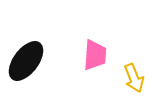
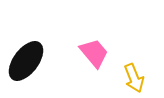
pink trapezoid: moved 1 px left, 2 px up; rotated 44 degrees counterclockwise
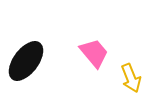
yellow arrow: moved 3 px left
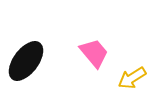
yellow arrow: moved 1 px right; rotated 80 degrees clockwise
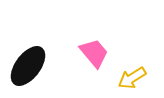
black ellipse: moved 2 px right, 5 px down
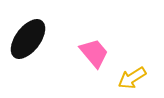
black ellipse: moved 27 px up
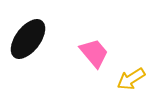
yellow arrow: moved 1 px left, 1 px down
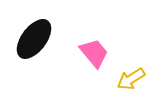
black ellipse: moved 6 px right
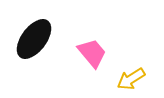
pink trapezoid: moved 2 px left
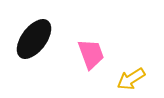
pink trapezoid: moved 1 px left, 1 px down; rotated 20 degrees clockwise
